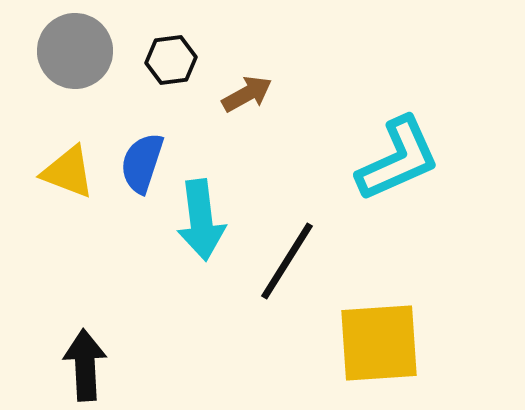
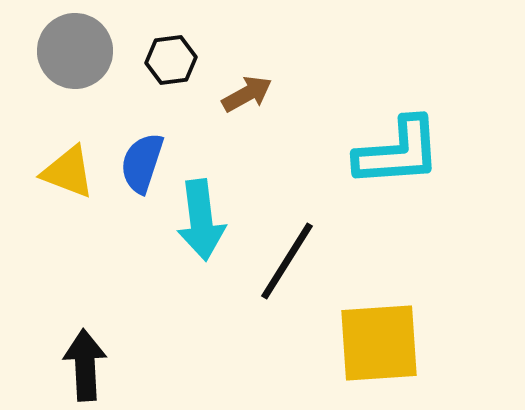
cyan L-shape: moved 7 px up; rotated 20 degrees clockwise
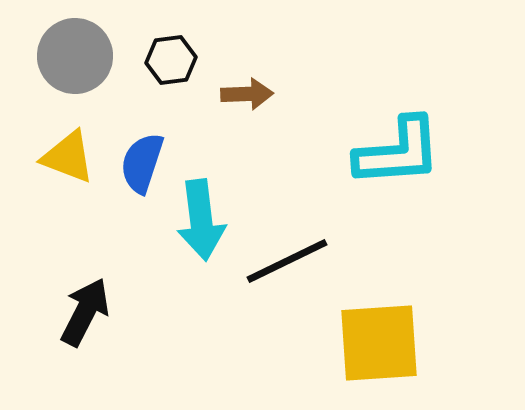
gray circle: moved 5 px down
brown arrow: rotated 27 degrees clockwise
yellow triangle: moved 15 px up
black line: rotated 32 degrees clockwise
black arrow: moved 53 px up; rotated 30 degrees clockwise
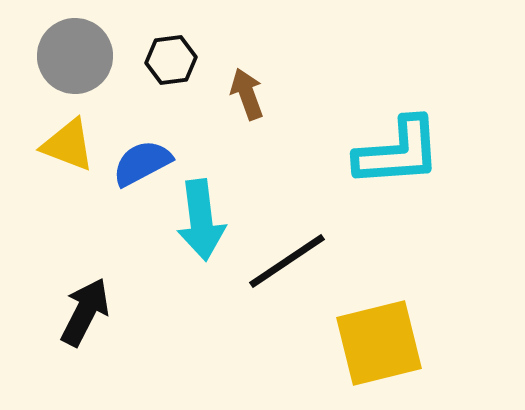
brown arrow: rotated 108 degrees counterclockwise
yellow triangle: moved 12 px up
blue semicircle: rotated 44 degrees clockwise
black line: rotated 8 degrees counterclockwise
yellow square: rotated 10 degrees counterclockwise
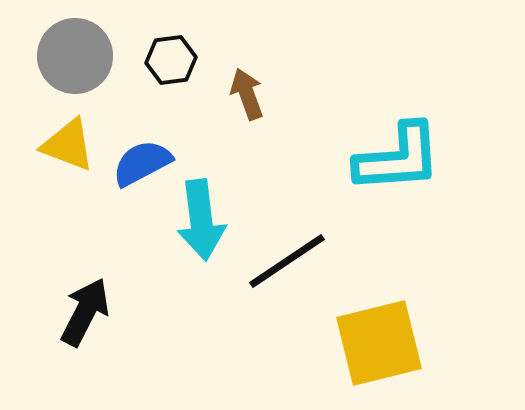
cyan L-shape: moved 6 px down
